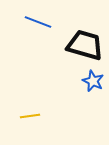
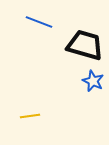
blue line: moved 1 px right
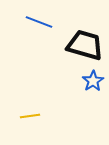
blue star: rotated 15 degrees clockwise
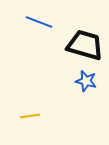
blue star: moved 7 px left; rotated 25 degrees counterclockwise
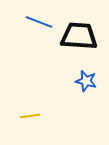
black trapezoid: moved 6 px left, 9 px up; rotated 12 degrees counterclockwise
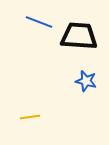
yellow line: moved 1 px down
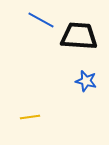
blue line: moved 2 px right, 2 px up; rotated 8 degrees clockwise
